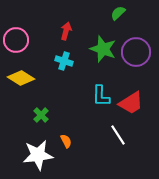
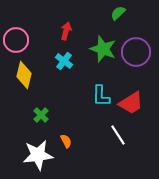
cyan cross: rotated 18 degrees clockwise
yellow diamond: moved 3 px right, 3 px up; rotated 72 degrees clockwise
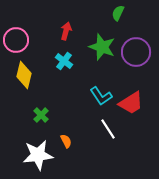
green semicircle: rotated 21 degrees counterclockwise
green star: moved 1 px left, 2 px up
cyan L-shape: rotated 35 degrees counterclockwise
white line: moved 10 px left, 6 px up
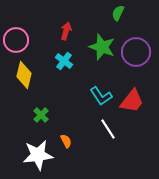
red trapezoid: moved 1 px right, 2 px up; rotated 20 degrees counterclockwise
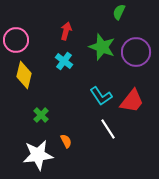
green semicircle: moved 1 px right, 1 px up
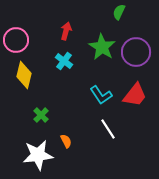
green star: rotated 12 degrees clockwise
cyan L-shape: moved 1 px up
red trapezoid: moved 3 px right, 6 px up
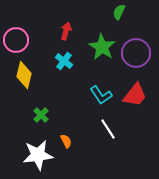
purple circle: moved 1 px down
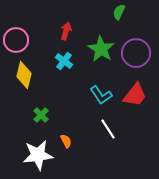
green star: moved 1 px left, 2 px down
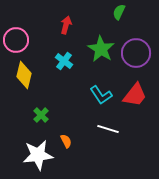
red arrow: moved 6 px up
white line: rotated 40 degrees counterclockwise
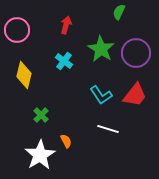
pink circle: moved 1 px right, 10 px up
white star: moved 2 px right; rotated 24 degrees counterclockwise
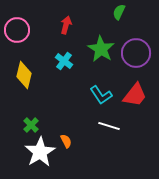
green cross: moved 10 px left, 10 px down
white line: moved 1 px right, 3 px up
white star: moved 3 px up
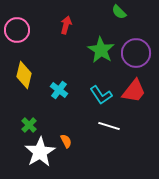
green semicircle: rotated 70 degrees counterclockwise
green star: moved 1 px down
cyan cross: moved 5 px left, 29 px down
red trapezoid: moved 1 px left, 4 px up
green cross: moved 2 px left
